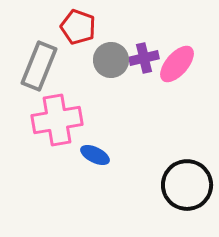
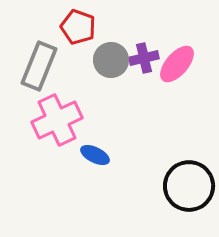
pink cross: rotated 15 degrees counterclockwise
black circle: moved 2 px right, 1 px down
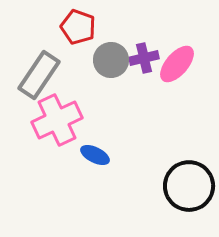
gray rectangle: moved 9 px down; rotated 12 degrees clockwise
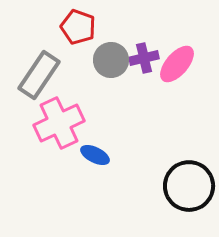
pink cross: moved 2 px right, 3 px down
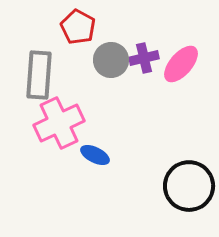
red pentagon: rotated 8 degrees clockwise
pink ellipse: moved 4 px right
gray rectangle: rotated 30 degrees counterclockwise
